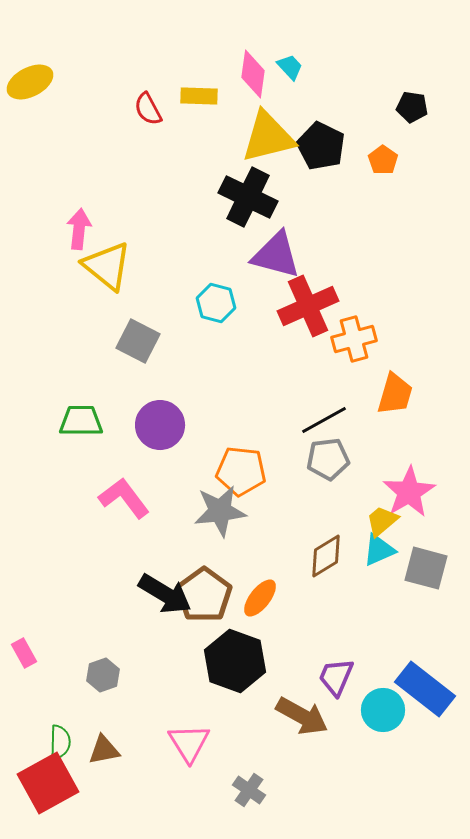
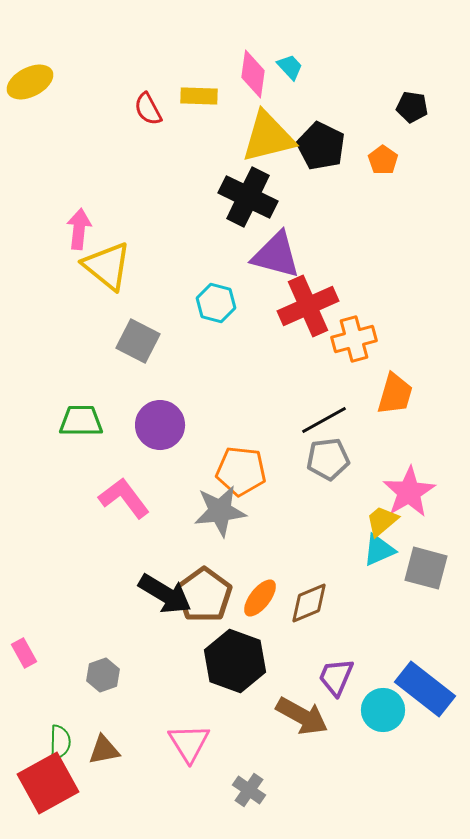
brown diamond at (326, 556): moved 17 px left, 47 px down; rotated 9 degrees clockwise
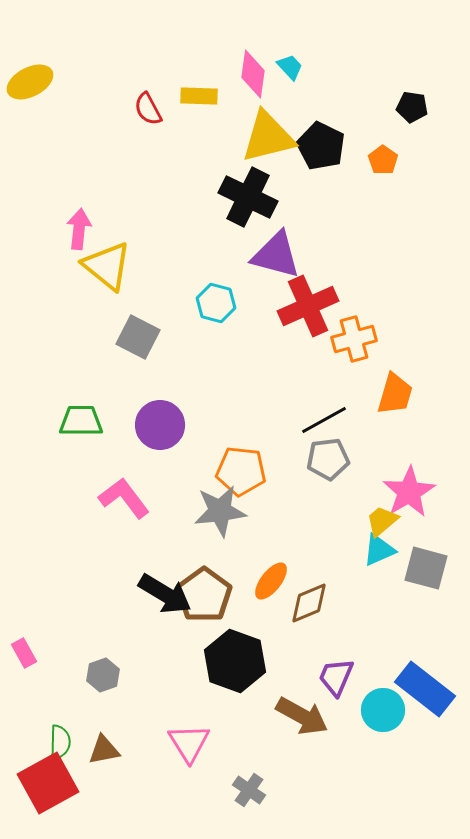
gray square at (138, 341): moved 4 px up
orange ellipse at (260, 598): moved 11 px right, 17 px up
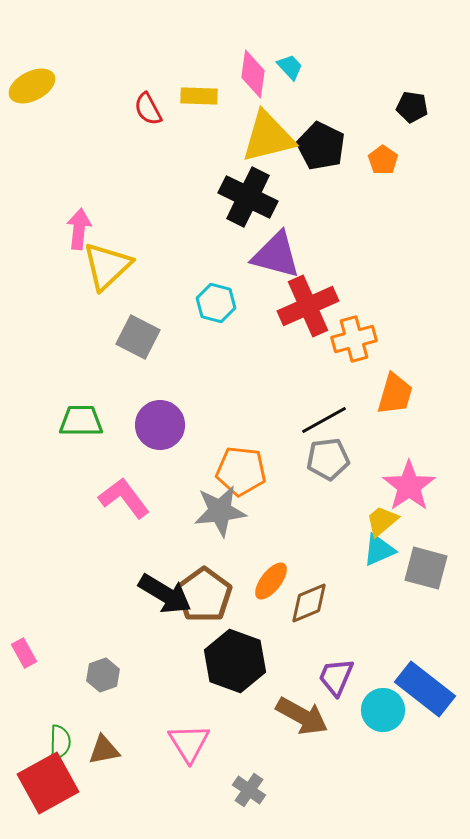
yellow ellipse at (30, 82): moved 2 px right, 4 px down
yellow triangle at (107, 266): rotated 38 degrees clockwise
pink star at (409, 492): moved 6 px up; rotated 4 degrees counterclockwise
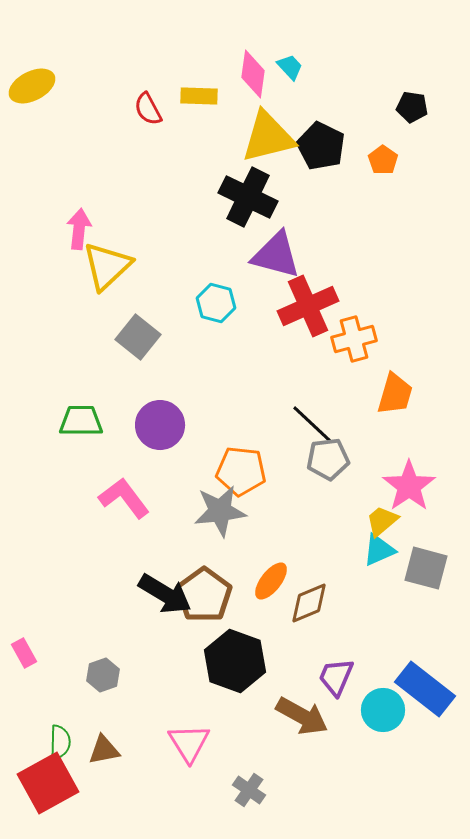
gray square at (138, 337): rotated 12 degrees clockwise
black line at (324, 420): moved 12 px left, 4 px down; rotated 72 degrees clockwise
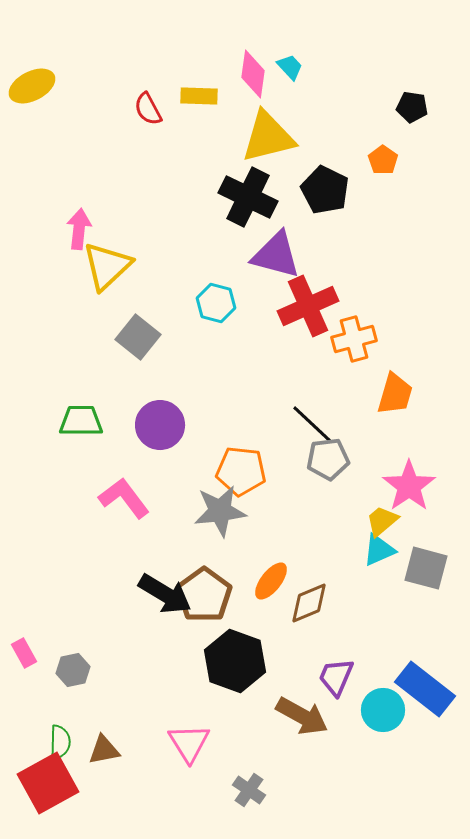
black pentagon at (321, 146): moved 4 px right, 44 px down
gray hexagon at (103, 675): moved 30 px left, 5 px up; rotated 8 degrees clockwise
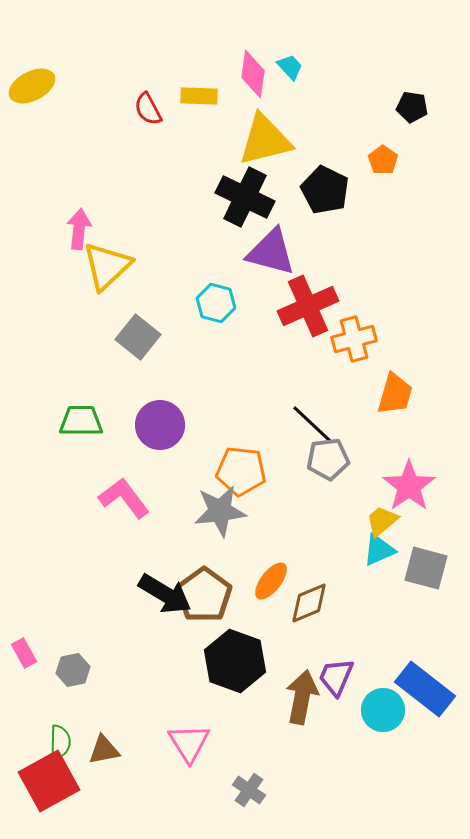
yellow triangle at (268, 137): moved 3 px left, 3 px down
black cross at (248, 197): moved 3 px left
purple triangle at (276, 255): moved 5 px left, 3 px up
brown arrow at (302, 716): moved 19 px up; rotated 108 degrees counterclockwise
red square at (48, 783): moved 1 px right, 2 px up
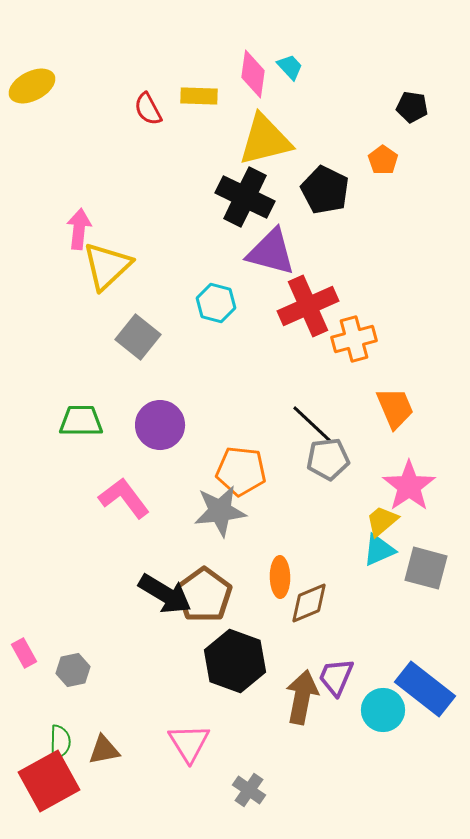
orange trapezoid at (395, 394): moved 14 px down; rotated 39 degrees counterclockwise
orange ellipse at (271, 581): moved 9 px right, 4 px up; rotated 39 degrees counterclockwise
